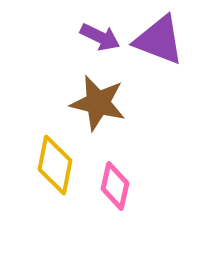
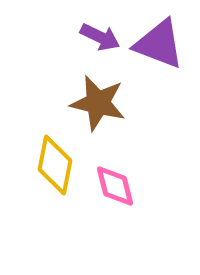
purple triangle: moved 4 px down
pink diamond: rotated 27 degrees counterclockwise
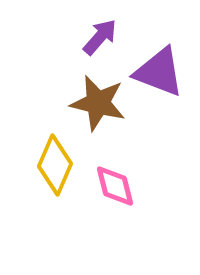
purple arrow: rotated 75 degrees counterclockwise
purple triangle: moved 28 px down
yellow diamond: rotated 12 degrees clockwise
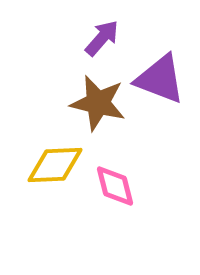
purple arrow: moved 2 px right, 1 px down
purple triangle: moved 1 px right, 7 px down
yellow diamond: rotated 64 degrees clockwise
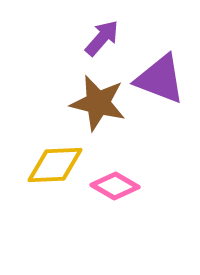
pink diamond: rotated 45 degrees counterclockwise
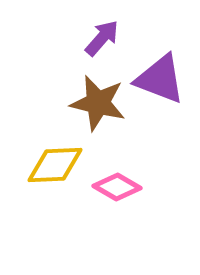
pink diamond: moved 2 px right, 1 px down
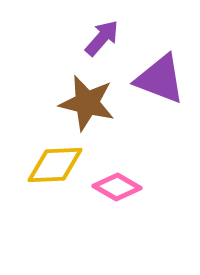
brown star: moved 11 px left
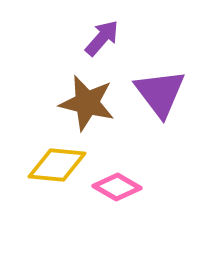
purple triangle: moved 14 px down; rotated 32 degrees clockwise
yellow diamond: moved 2 px right; rotated 8 degrees clockwise
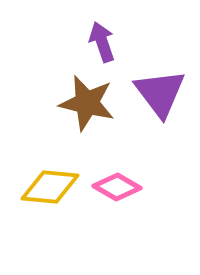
purple arrow: moved 4 px down; rotated 60 degrees counterclockwise
yellow diamond: moved 7 px left, 22 px down
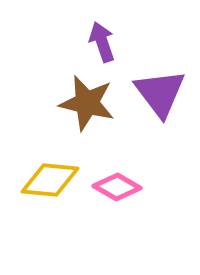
yellow diamond: moved 7 px up
